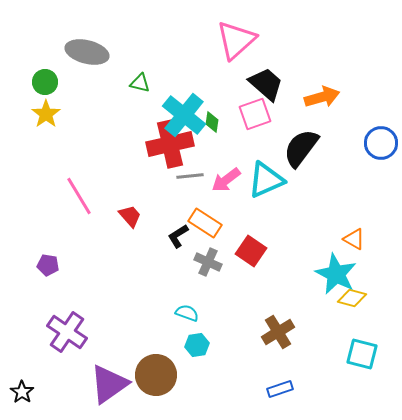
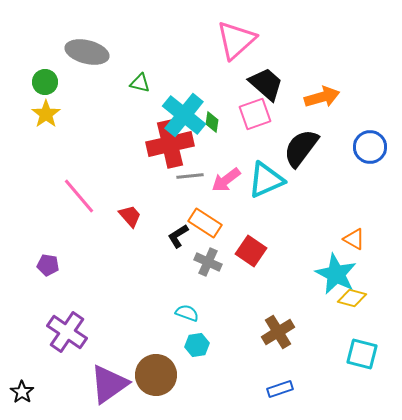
blue circle: moved 11 px left, 4 px down
pink line: rotated 9 degrees counterclockwise
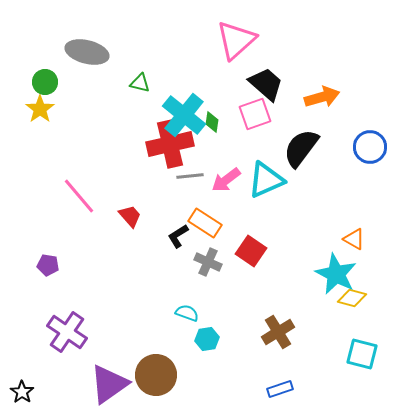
yellow star: moved 6 px left, 5 px up
cyan hexagon: moved 10 px right, 6 px up
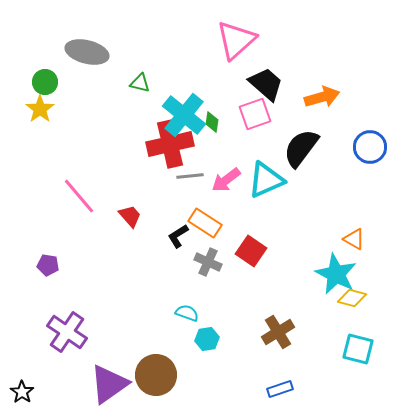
cyan square: moved 4 px left, 5 px up
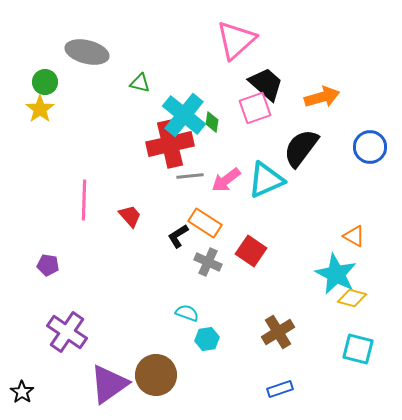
pink square: moved 6 px up
pink line: moved 5 px right, 4 px down; rotated 42 degrees clockwise
orange triangle: moved 3 px up
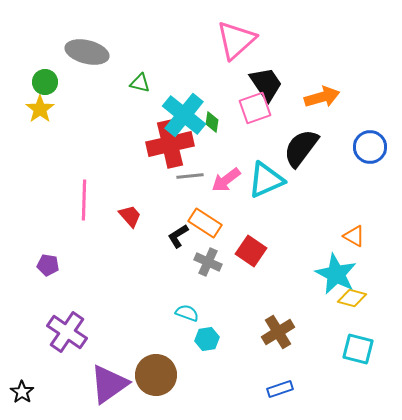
black trapezoid: rotated 15 degrees clockwise
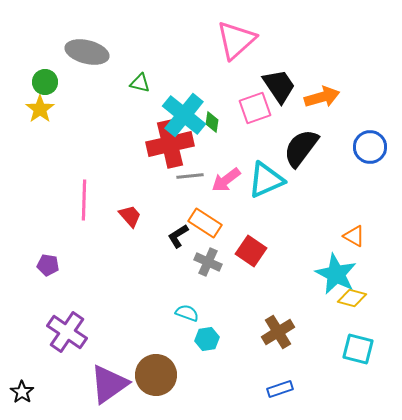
black trapezoid: moved 13 px right, 2 px down
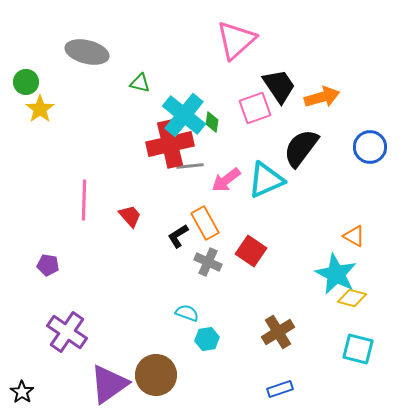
green circle: moved 19 px left
gray line: moved 10 px up
orange rectangle: rotated 28 degrees clockwise
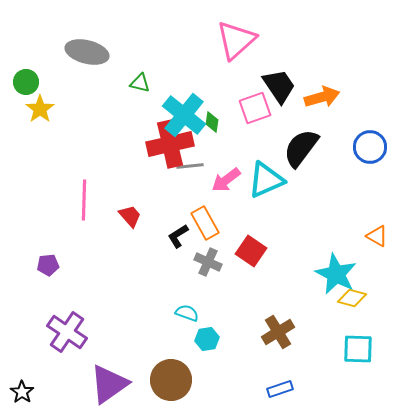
orange triangle: moved 23 px right
purple pentagon: rotated 15 degrees counterclockwise
cyan square: rotated 12 degrees counterclockwise
brown circle: moved 15 px right, 5 px down
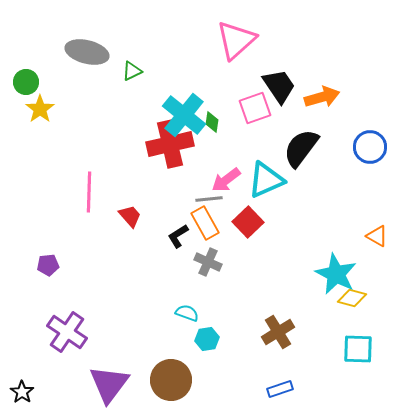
green triangle: moved 8 px left, 12 px up; rotated 40 degrees counterclockwise
gray line: moved 19 px right, 33 px down
pink line: moved 5 px right, 8 px up
red square: moved 3 px left, 29 px up; rotated 12 degrees clockwise
purple triangle: rotated 18 degrees counterclockwise
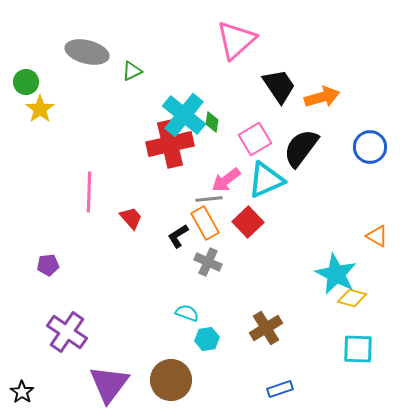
pink square: moved 31 px down; rotated 12 degrees counterclockwise
red trapezoid: moved 1 px right, 2 px down
brown cross: moved 12 px left, 4 px up
